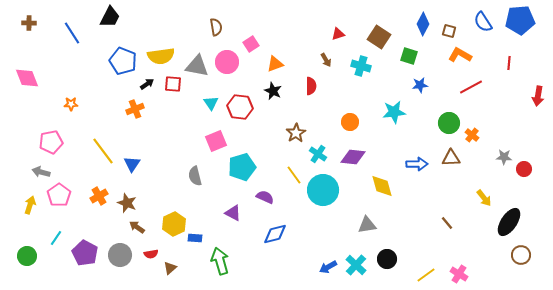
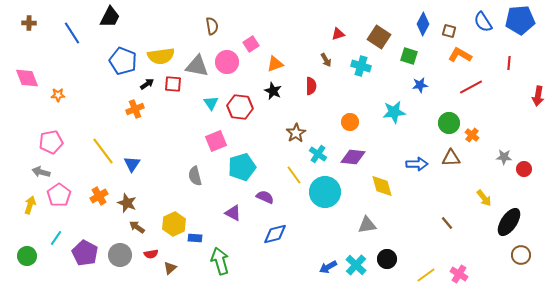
brown semicircle at (216, 27): moved 4 px left, 1 px up
orange star at (71, 104): moved 13 px left, 9 px up
cyan circle at (323, 190): moved 2 px right, 2 px down
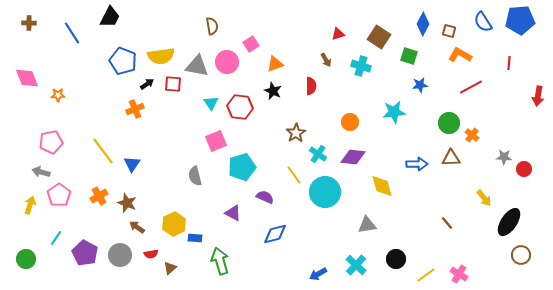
green circle at (27, 256): moved 1 px left, 3 px down
black circle at (387, 259): moved 9 px right
blue arrow at (328, 267): moved 10 px left, 7 px down
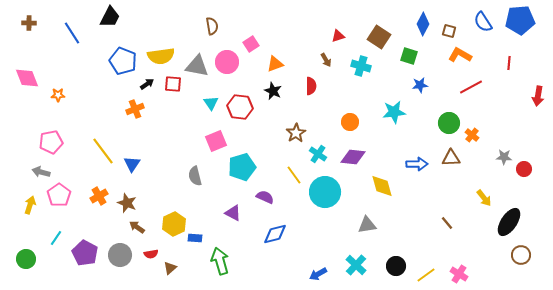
red triangle at (338, 34): moved 2 px down
black circle at (396, 259): moved 7 px down
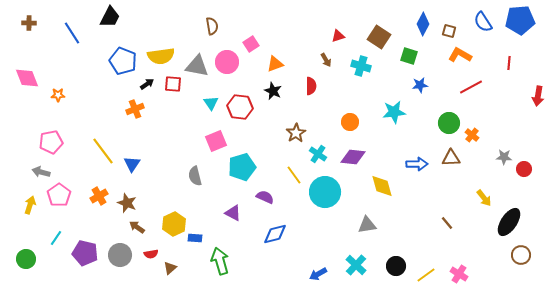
purple pentagon at (85, 253): rotated 15 degrees counterclockwise
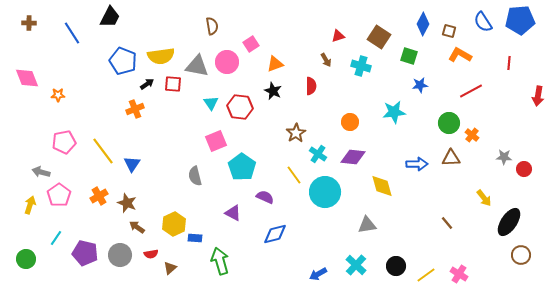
red line at (471, 87): moved 4 px down
pink pentagon at (51, 142): moved 13 px right
cyan pentagon at (242, 167): rotated 20 degrees counterclockwise
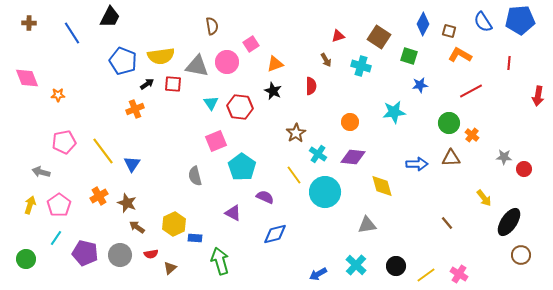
pink pentagon at (59, 195): moved 10 px down
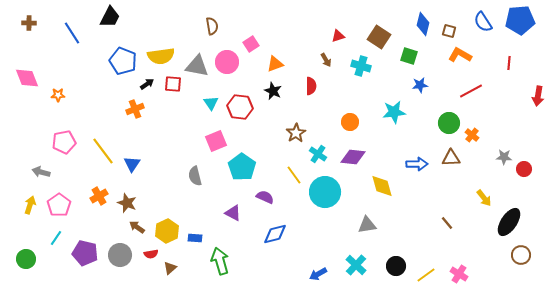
blue diamond at (423, 24): rotated 15 degrees counterclockwise
yellow hexagon at (174, 224): moved 7 px left, 7 px down
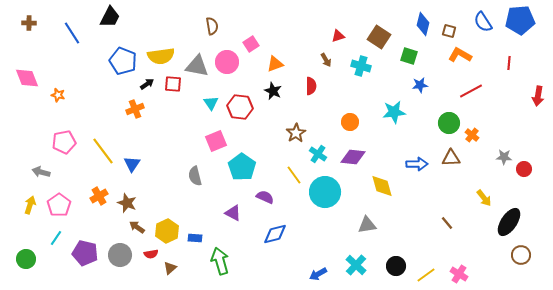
orange star at (58, 95): rotated 16 degrees clockwise
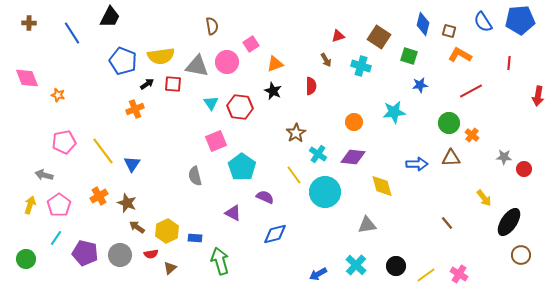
orange circle at (350, 122): moved 4 px right
gray arrow at (41, 172): moved 3 px right, 3 px down
